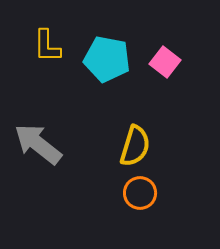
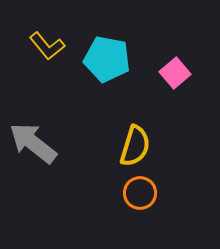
yellow L-shape: rotated 39 degrees counterclockwise
pink square: moved 10 px right, 11 px down; rotated 12 degrees clockwise
gray arrow: moved 5 px left, 1 px up
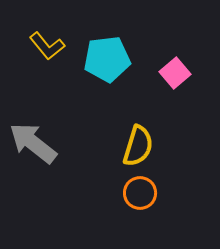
cyan pentagon: rotated 18 degrees counterclockwise
yellow semicircle: moved 3 px right
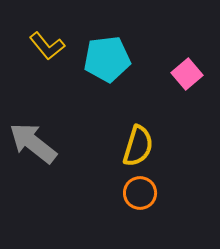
pink square: moved 12 px right, 1 px down
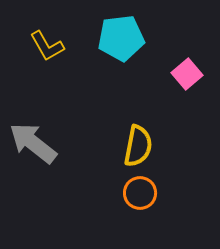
yellow L-shape: rotated 9 degrees clockwise
cyan pentagon: moved 14 px right, 21 px up
yellow semicircle: rotated 6 degrees counterclockwise
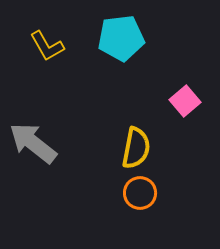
pink square: moved 2 px left, 27 px down
yellow semicircle: moved 2 px left, 2 px down
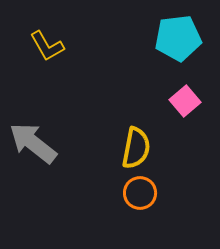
cyan pentagon: moved 57 px right
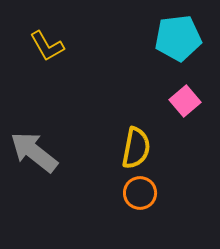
gray arrow: moved 1 px right, 9 px down
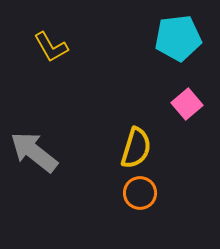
yellow L-shape: moved 4 px right, 1 px down
pink square: moved 2 px right, 3 px down
yellow semicircle: rotated 6 degrees clockwise
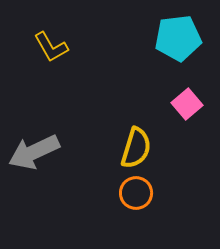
gray arrow: rotated 63 degrees counterclockwise
orange circle: moved 4 px left
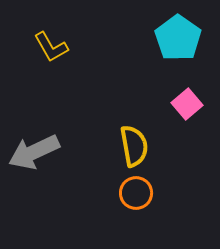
cyan pentagon: rotated 30 degrees counterclockwise
yellow semicircle: moved 2 px left, 2 px up; rotated 27 degrees counterclockwise
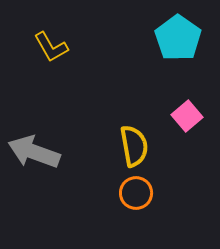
pink square: moved 12 px down
gray arrow: rotated 45 degrees clockwise
